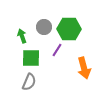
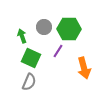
purple line: moved 1 px right, 1 px down
green square: rotated 24 degrees clockwise
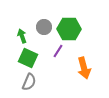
green square: moved 3 px left
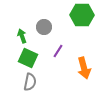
green hexagon: moved 13 px right, 14 px up
gray semicircle: moved 1 px right; rotated 12 degrees counterclockwise
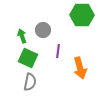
gray circle: moved 1 px left, 3 px down
purple line: rotated 24 degrees counterclockwise
orange arrow: moved 4 px left
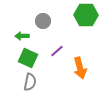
green hexagon: moved 4 px right
gray circle: moved 9 px up
green arrow: rotated 72 degrees counterclockwise
purple line: moved 1 px left; rotated 40 degrees clockwise
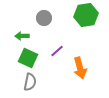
green hexagon: rotated 10 degrees counterclockwise
gray circle: moved 1 px right, 3 px up
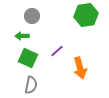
gray circle: moved 12 px left, 2 px up
gray semicircle: moved 1 px right, 3 px down
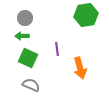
gray circle: moved 7 px left, 2 px down
purple line: moved 2 px up; rotated 56 degrees counterclockwise
gray semicircle: rotated 78 degrees counterclockwise
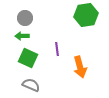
orange arrow: moved 1 px up
